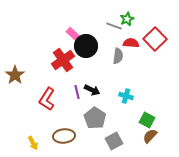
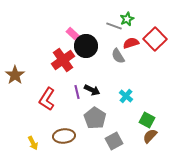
red semicircle: rotated 21 degrees counterclockwise
gray semicircle: rotated 140 degrees clockwise
cyan cross: rotated 24 degrees clockwise
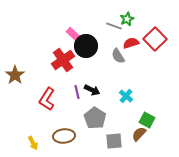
brown semicircle: moved 11 px left, 2 px up
gray square: rotated 24 degrees clockwise
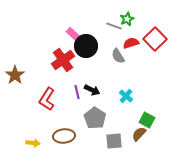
yellow arrow: rotated 56 degrees counterclockwise
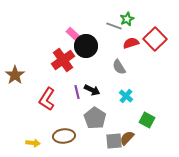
gray semicircle: moved 1 px right, 11 px down
brown semicircle: moved 12 px left, 4 px down
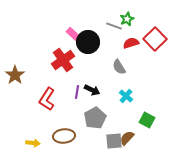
black circle: moved 2 px right, 4 px up
purple line: rotated 24 degrees clockwise
gray pentagon: rotated 10 degrees clockwise
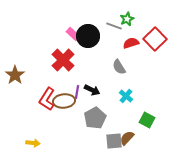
black circle: moved 6 px up
red cross: rotated 10 degrees counterclockwise
brown ellipse: moved 35 px up
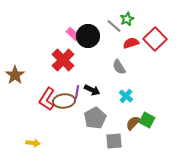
gray line: rotated 21 degrees clockwise
brown semicircle: moved 6 px right, 15 px up
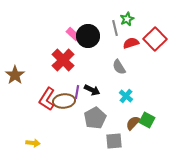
gray line: moved 1 px right, 2 px down; rotated 35 degrees clockwise
